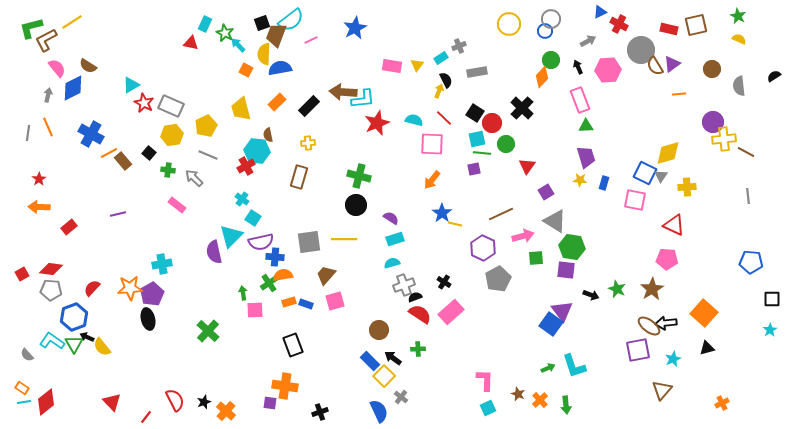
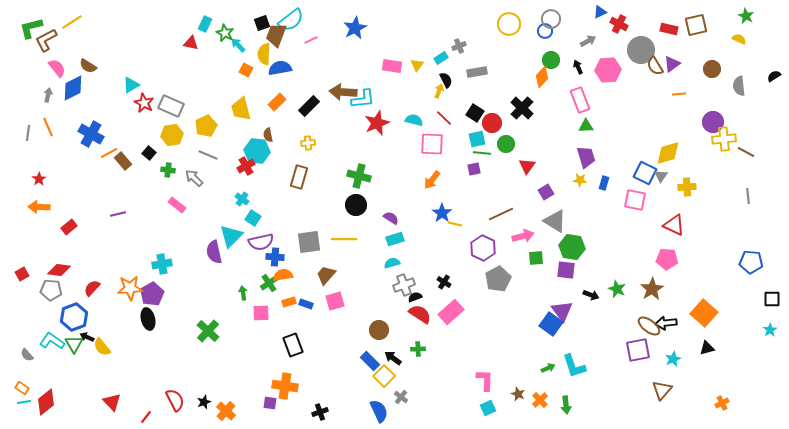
green star at (738, 16): moved 8 px right
red diamond at (51, 269): moved 8 px right, 1 px down
pink square at (255, 310): moved 6 px right, 3 px down
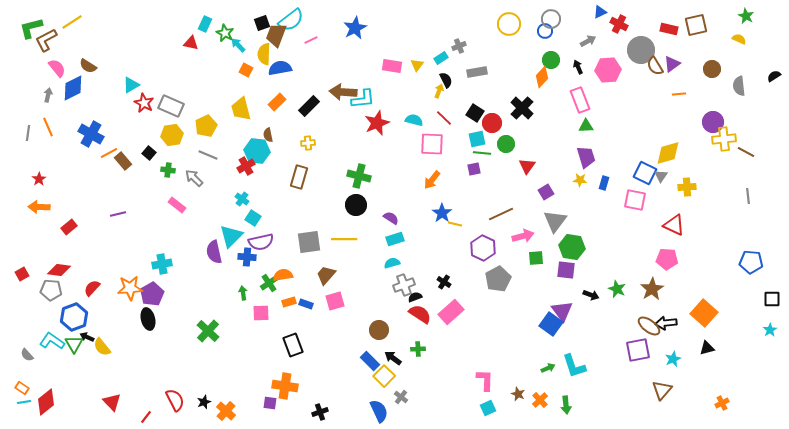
gray triangle at (555, 221): rotated 35 degrees clockwise
blue cross at (275, 257): moved 28 px left
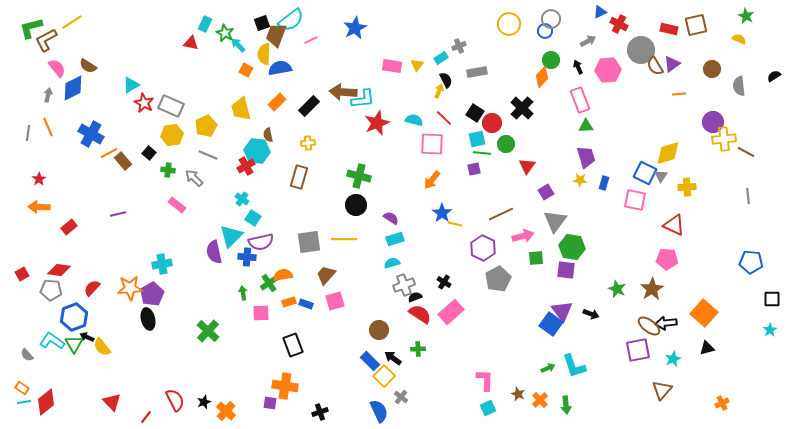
black arrow at (591, 295): moved 19 px down
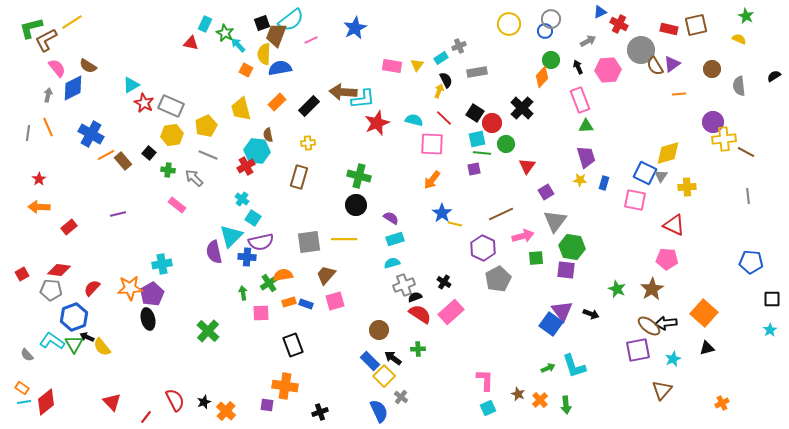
orange line at (109, 153): moved 3 px left, 2 px down
purple square at (270, 403): moved 3 px left, 2 px down
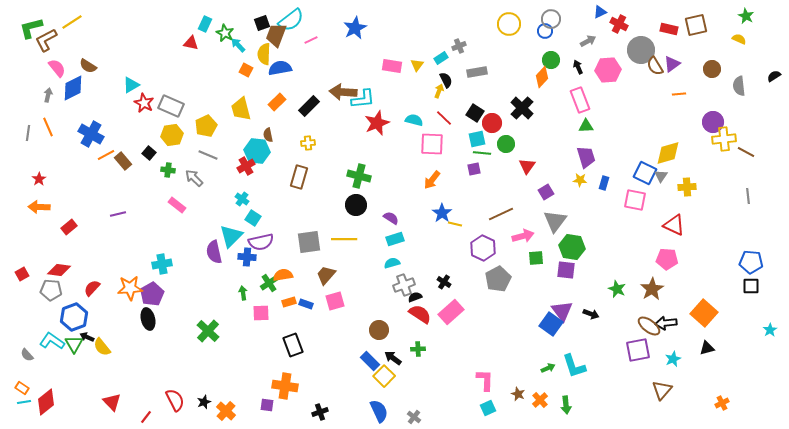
black square at (772, 299): moved 21 px left, 13 px up
gray cross at (401, 397): moved 13 px right, 20 px down
